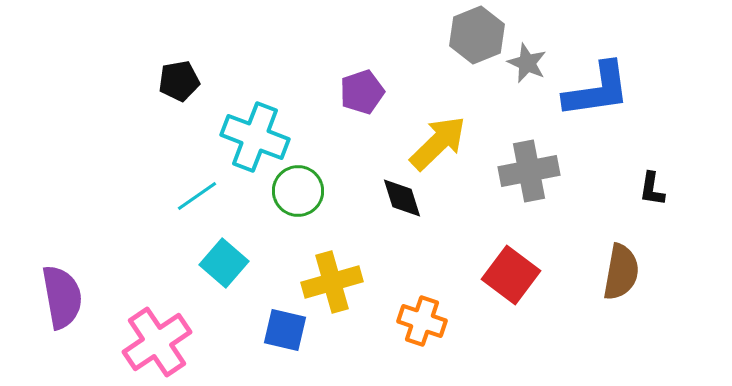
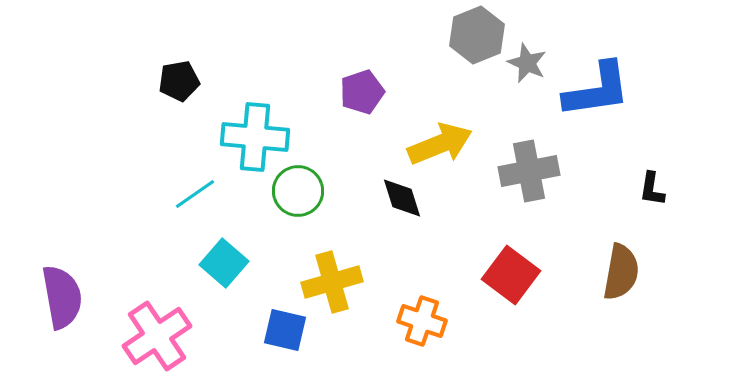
cyan cross: rotated 16 degrees counterclockwise
yellow arrow: moved 2 px right, 1 px down; rotated 22 degrees clockwise
cyan line: moved 2 px left, 2 px up
pink cross: moved 6 px up
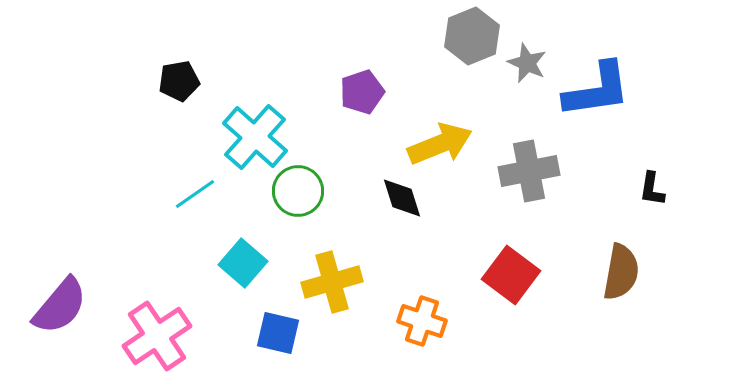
gray hexagon: moved 5 px left, 1 px down
cyan cross: rotated 36 degrees clockwise
cyan square: moved 19 px right
purple semicircle: moved 2 px left, 9 px down; rotated 50 degrees clockwise
blue square: moved 7 px left, 3 px down
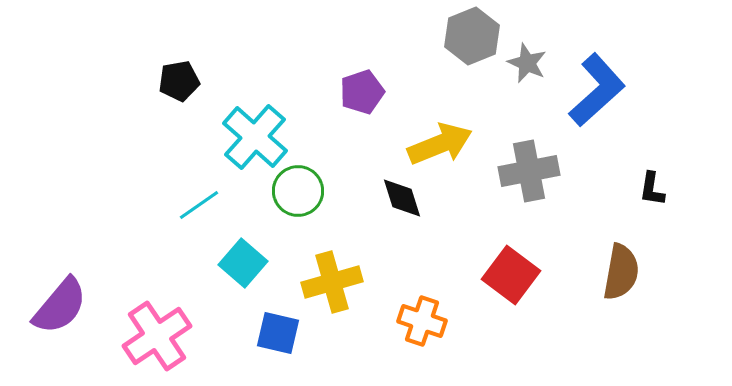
blue L-shape: rotated 34 degrees counterclockwise
cyan line: moved 4 px right, 11 px down
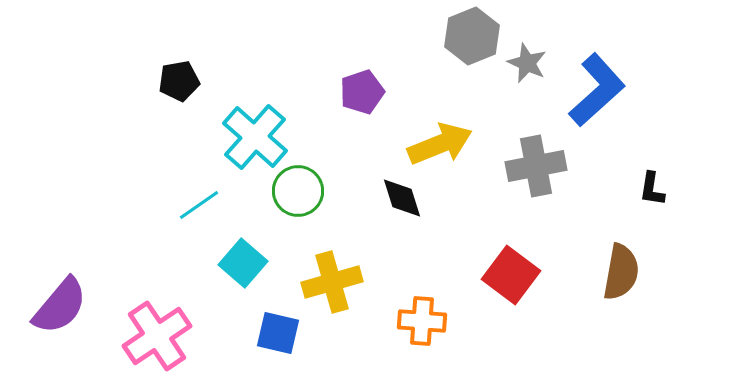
gray cross: moved 7 px right, 5 px up
orange cross: rotated 15 degrees counterclockwise
